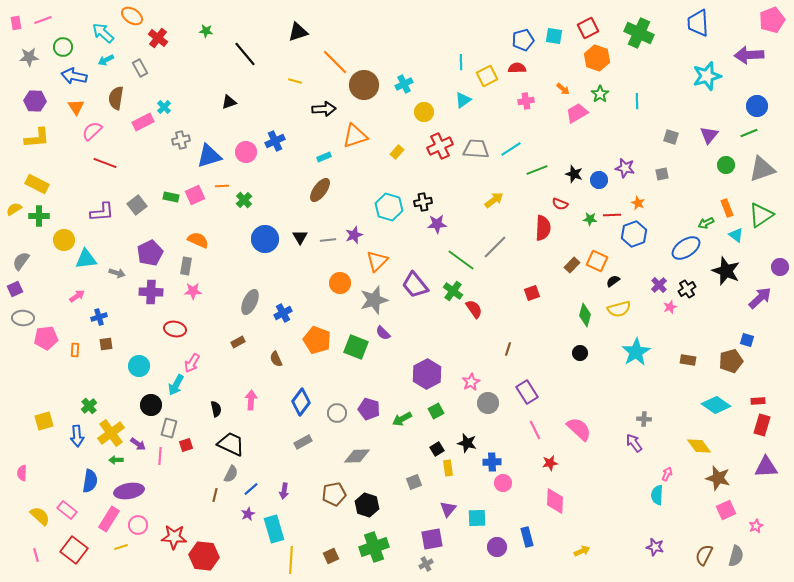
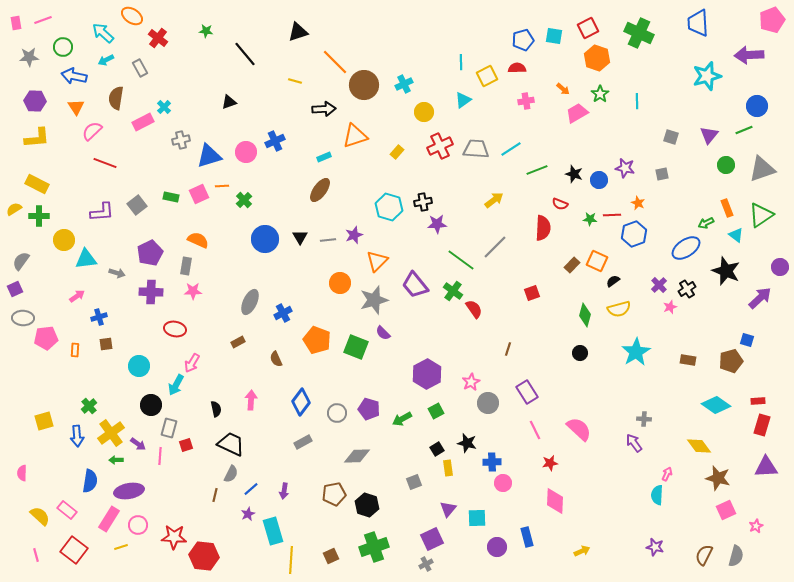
green line at (749, 133): moved 5 px left, 3 px up
pink square at (195, 195): moved 4 px right, 1 px up
cyan rectangle at (274, 529): moved 1 px left, 2 px down
purple square at (432, 539): rotated 15 degrees counterclockwise
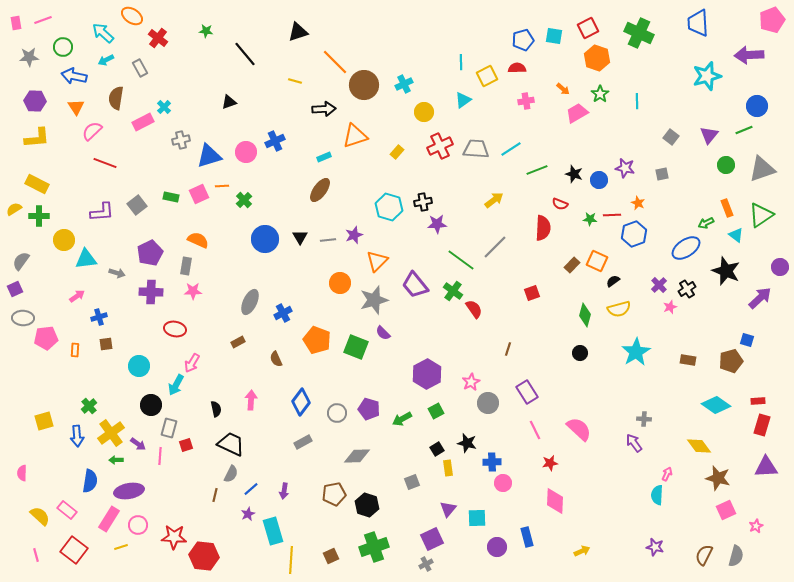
gray square at (671, 137): rotated 21 degrees clockwise
gray square at (414, 482): moved 2 px left
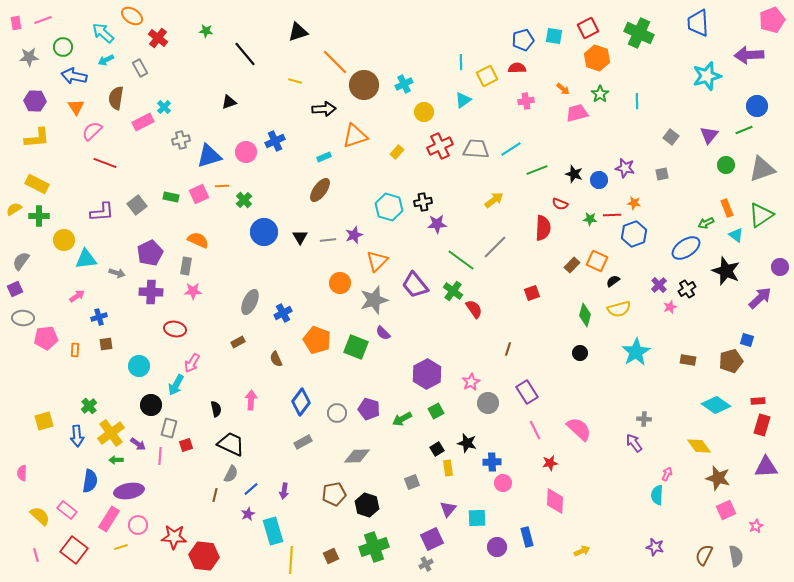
pink trapezoid at (577, 113): rotated 15 degrees clockwise
orange star at (638, 203): moved 4 px left; rotated 16 degrees counterclockwise
blue circle at (265, 239): moved 1 px left, 7 px up
gray semicircle at (736, 556): rotated 25 degrees counterclockwise
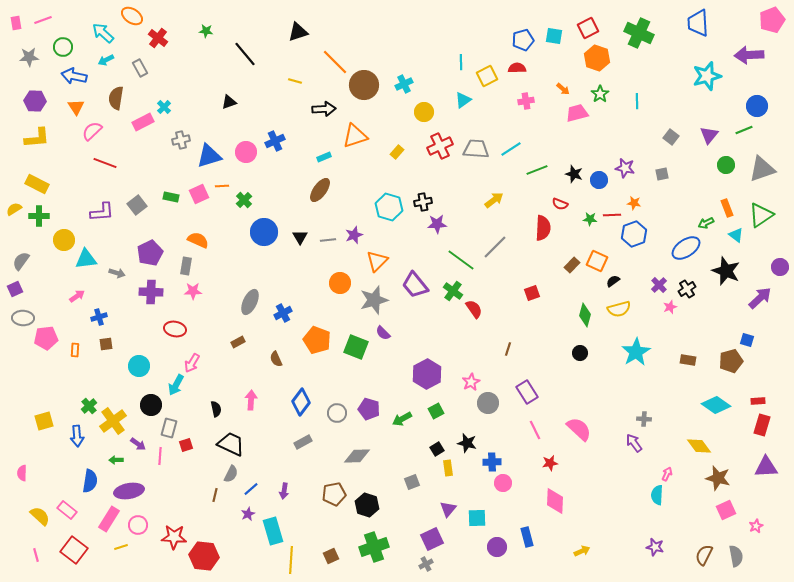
yellow cross at (111, 433): moved 2 px right, 12 px up
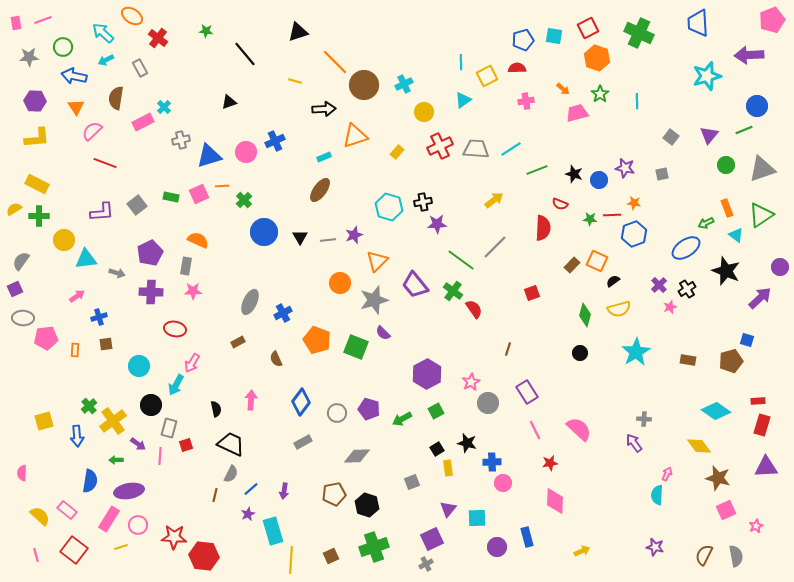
cyan diamond at (716, 405): moved 6 px down
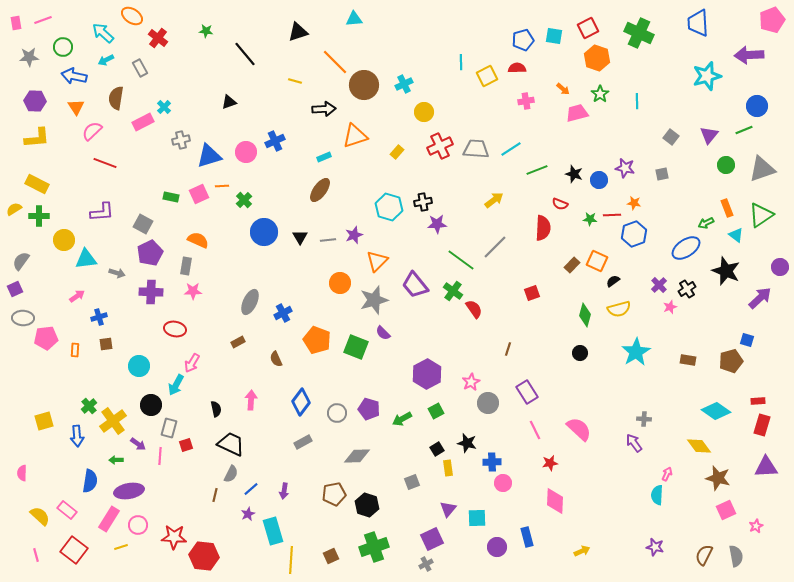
cyan triangle at (463, 100): moved 109 px left, 81 px up; rotated 30 degrees clockwise
gray square at (137, 205): moved 6 px right, 19 px down; rotated 24 degrees counterclockwise
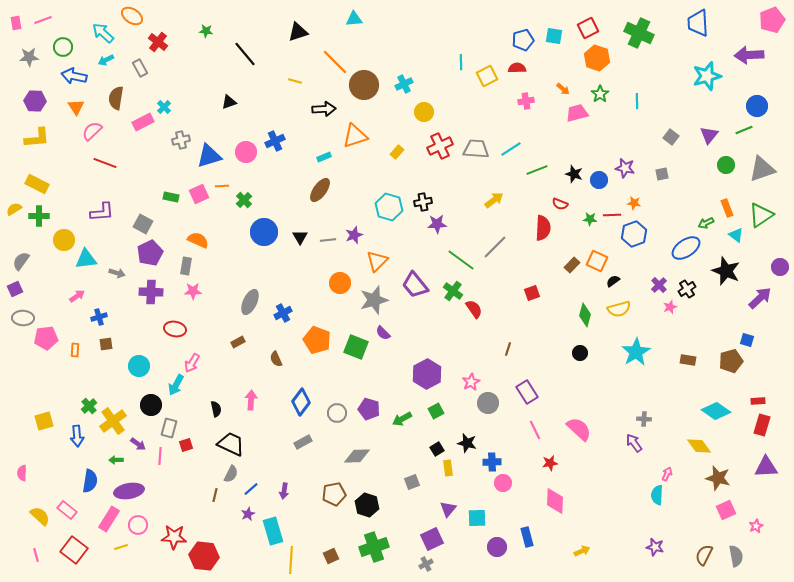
red cross at (158, 38): moved 4 px down
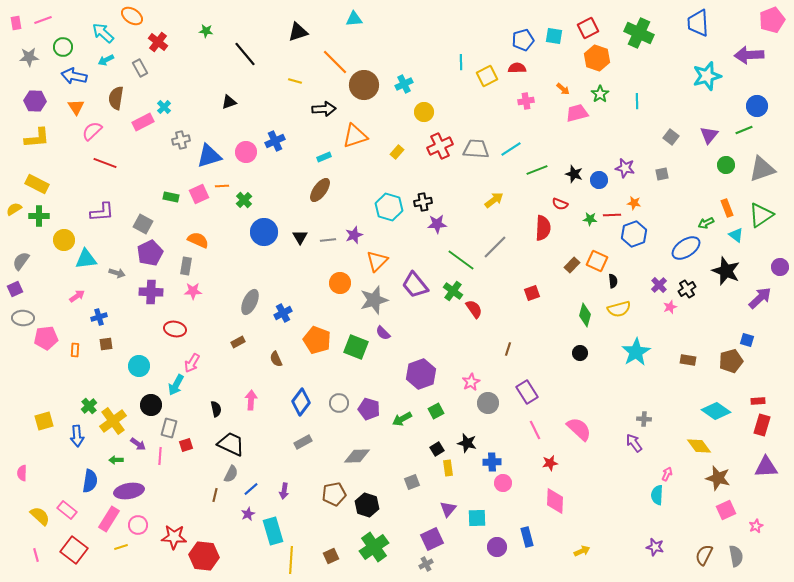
black semicircle at (613, 281): rotated 120 degrees clockwise
purple hexagon at (427, 374): moved 6 px left; rotated 8 degrees clockwise
gray circle at (337, 413): moved 2 px right, 10 px up
green cross at (374, 547): rotated 16 degrees counterclockwise
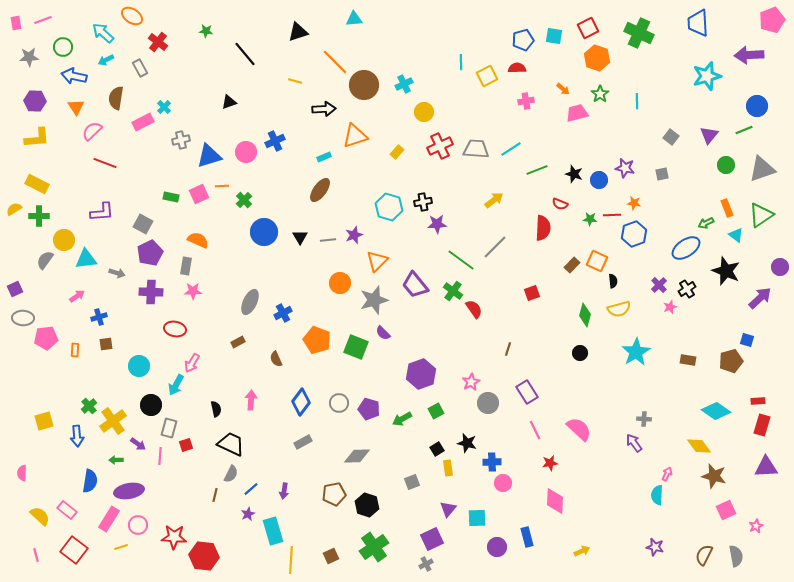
gray semicircle at (21, 261): moved 24 px right, 1 px up
brown star at (718, 478): moved 4 px left, 2 px up
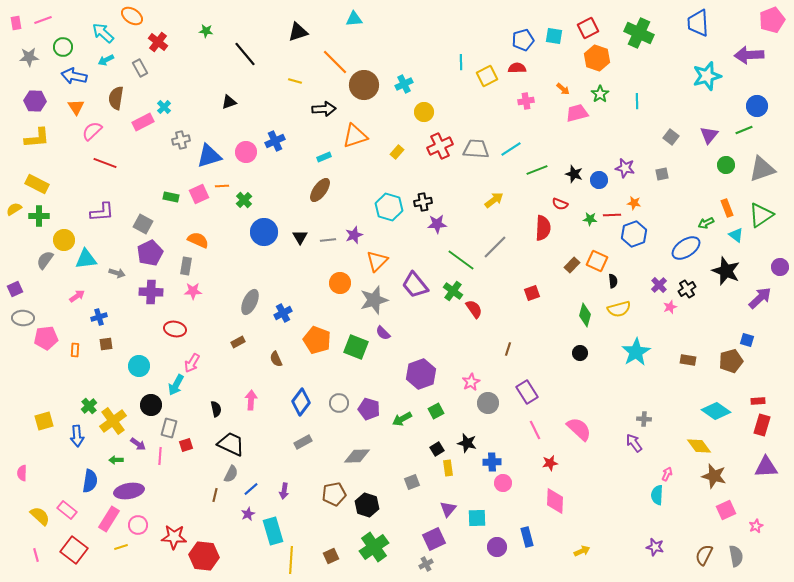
purple square at (432, 539): moved 2 px right
